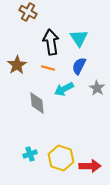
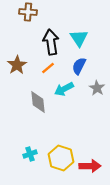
brown cross: rotated 24 degrees counterclockwise
orange line: rotated 56 degrees counterclockwise
gray diamond: moved 1 px right, 1 px up
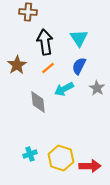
black arrow: moved 6 px left
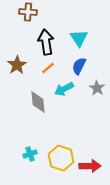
black arrow: moved 1 px right
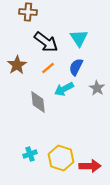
black arrow: rotated 135 degrees clockwise
blue semicircle: moved 3 px left, 1 px down
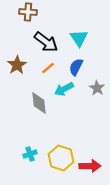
gray diamond: moved 1 px right, 1 px down
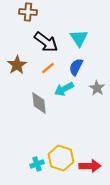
cyan cross: moved 7 px right, 10 px down
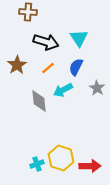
black arrow: rotated 20 degrees counterclockwise
cyan arrow: moved 1 px left, 1 px down
gray diamond: moved 2 px up
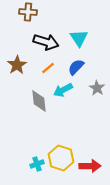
blue semicircle: rotated 18 degrees clockwise
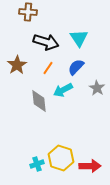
orange line: rotated 16 degrees counterclockwise
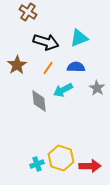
brown cross: rotated 30 degrees clockwise
cyan triangle: rotated 42 degrees clockwise
blue semicircle: rotated 48 degrees clockwise
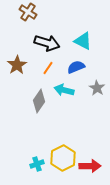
cyan triangle: moved 4 px right, 3 px down; rotated 48 degrees clockwise
black arrow: moved 1 px right, 1 px down
blue semicircle: rotated 24 degrees counterclockwise
cyan arrow: moved 1 px right; rotated 42 degrees clockwise
gray diamond: rotated 40 degrees clockwise
yellow hexagon: moved 2 px right; rotated 15 degrees clockwise
